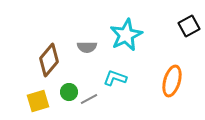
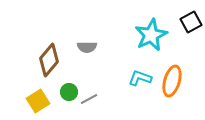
black square: moved 2 px right, 4 px up
cyan star: moved 25 px right
cyan L-shape: moved 25 px right
yellow square: rotated 15 degrees counterclockwise
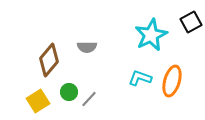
gray line: rotated 18 degrees counterclockwise
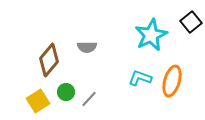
black square: rotated 10 degrees counterclockwise
green circle: moved 3 px left
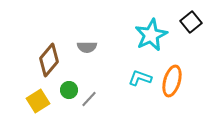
green circle: moved 3 px right, 2 px up
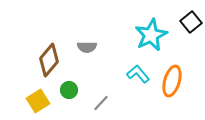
cyan L-shape: moved 2 px left, 4 px up; rotated 30 degrees clockwise
gray line: moved 12 px right, 4 px down
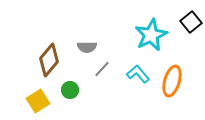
green circle: moved 1 px right
gray line: moved 1 px right, 34 px up
